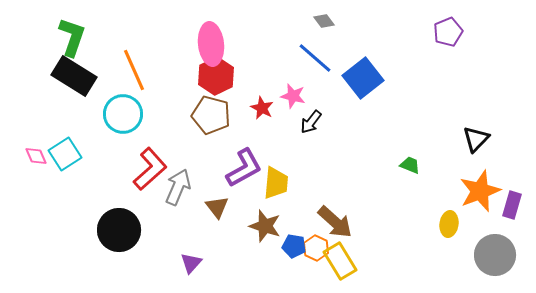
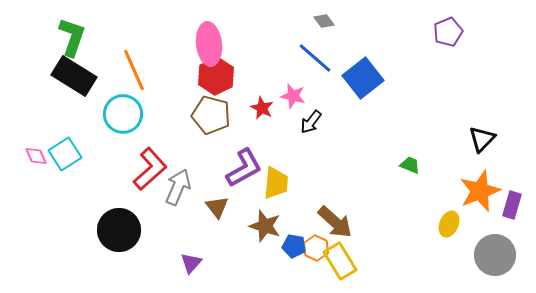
pink ellipse: moved 2 px left
black triangle: moved 6 px right
yellow ellipse: rotated 15 degrees clockwise
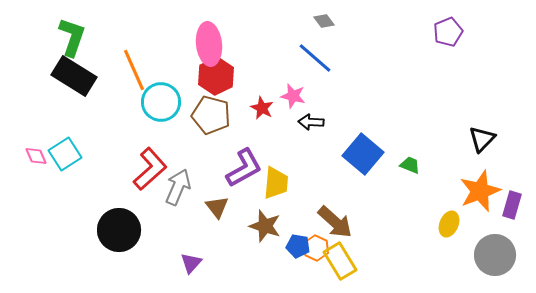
blue square: moved 76 px down; rotated 12 degrees counterclockwise
cyan circle: moved 38 px right, 12 px up
black arrow: rotated 55 degrees clockwise
blue pentagon: moved 4 px right
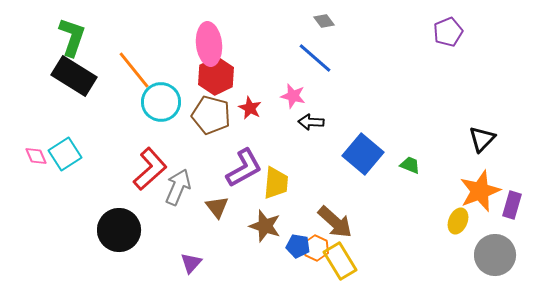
orange line: rotated 15 degrees counterclockwise
red star: moved 12 px left
yellow ellipse: moved 9 px right, 3 px up
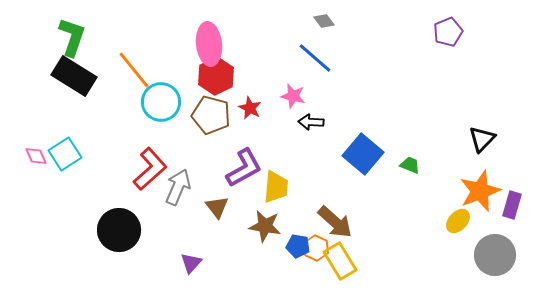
yellow trapezoid: moved 4 px down
yellow ellipse: rotated 20 degrees clockwise
brown star: rotated 8 degrees counterclockwise
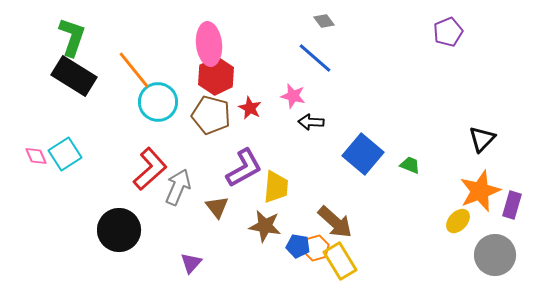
cyan circle: moved 3 px left
orange hexagon: rotated 20 degrees clockwise
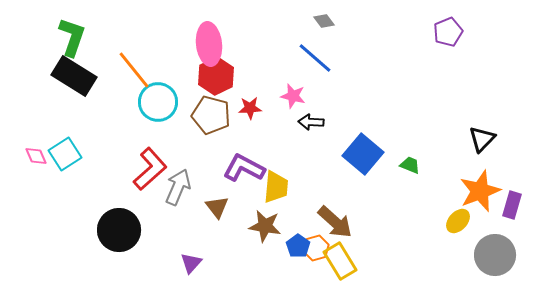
red star: rotated 30 degrees counterclockwise
purple L-shape: rotated 123 degrees counterclockwise
blue pentagon: rotated 25 degrees clockwise
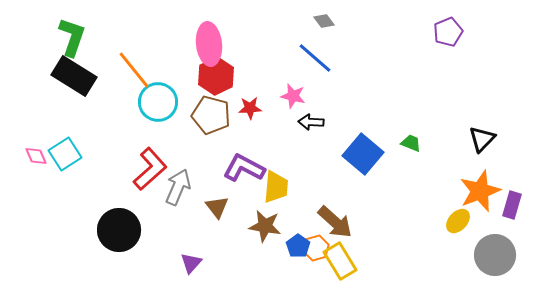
green trapezoid: moved 1 px right, 22 px up
